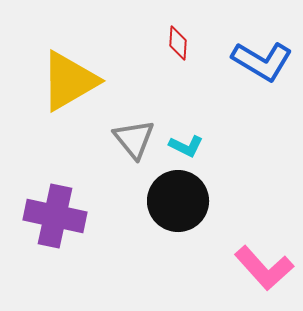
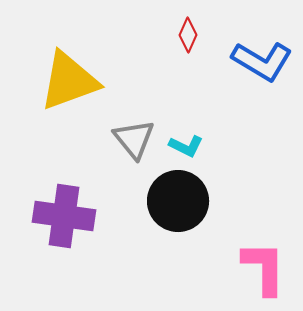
red diamond: moved 10 px right, 8 px up; rotated 20 degrees clockwise
yellow triangle: rotated 10 degrees clockwise
purple cross: moved 9 px right; rotated 4 degrees counterclockwise
pink L-shape: rotated 138 degrees counterclockwise
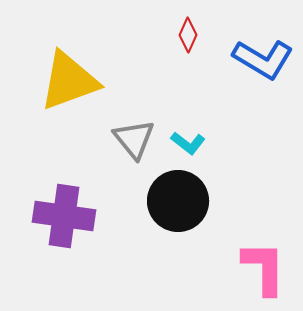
blue L-shape: moved 1 px right, 2 px up
cyan L-shape: moved 2 px right, 3 px up; rotated 12 degrees clockwise
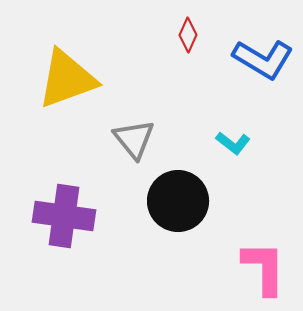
yellow triangle: moved 2 px left, 2 px up
cyan L-shape: moved 45 px right
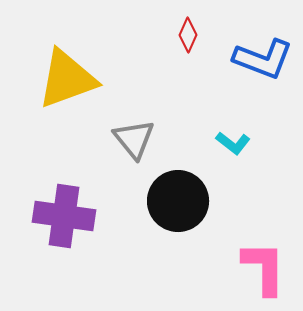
blue L-shape: rotated 10 degrees counterclockwise
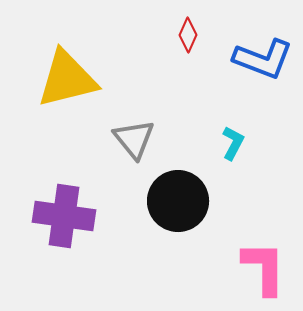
yellow triangle: rotated 6 degrees clockwise
cyan L-shape: rotated 100 degrees counterclockwise
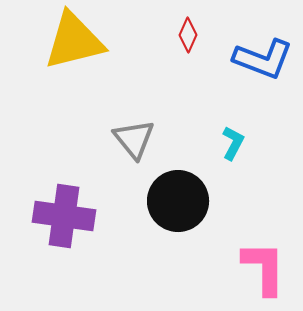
yellow triangle: moved 7 px right, 38 px up
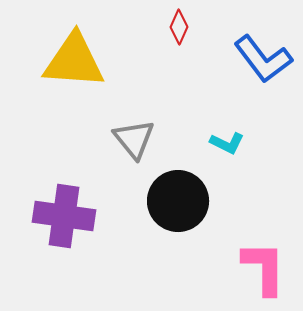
red diamond: moved 9 px left, 8 px up
yellow triangle: moved 20 px down; rotated 18 degrees clockwise
blue L-shape: rotated 32 degrees clockwise
cyan L-shape: moved 6 px left; rotated 88 degrees clockwise
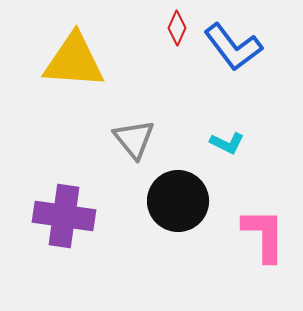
red diamond: moved 2 px left, 1 px down
blue L-shape: moved 30 px left, 12 px up
pink L-shape: moved 33 px up
